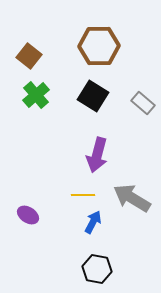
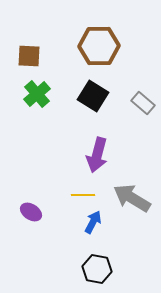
brown square: rotated 35 degrees counterclockwise
green cross: moved 1 px right, 1 px up
purple ellipse: moved 3 px right, 3 px up
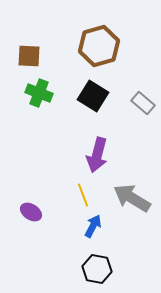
brown hexagon: rotated 15 degrees counterclockwise
green cross: moved 2 px right, 1 px up; rotated 28 degrees counterclockwise
yellow line: rotated 70 degrees clockwise
blue arrow: moved 4 px down
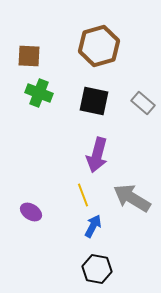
black square: moved 1 px right, 5 px down; rotated 20 degrees counterclockwise
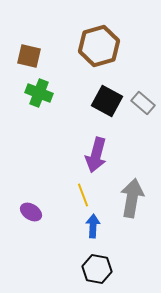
brown square: rotated 10 degrees clockwise
black square: moved 13 px right; rotated 16 degrees clockwise
purple arrow: moved 1 px left
gray arrow: rotated 69 degrees clockwise
blue arrow: rotated 25 degrees counterclockwise
